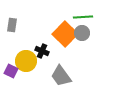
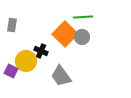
gray circle: moved 4 px down
black cross: moved 1 px left
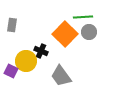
gray circle: moved 7 px right, 5 px up
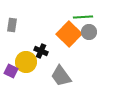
orange square: moved 4 px right
yellow circle: moved 1 px down
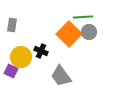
yellow circle: moved 5 px left, 5 px up
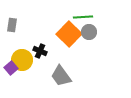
black cross: moved 1 px left
yellow circle: moved 1 px right, 3 px down
purple square: moved 3 px up; rotated 24 degrees clockwise
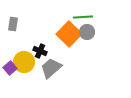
gray rectangle: moved 1 px right, 1 px up
gray circle: moved 2 px left
yellow circle: moved 2 px right, 2 px down
purple square: moved 1 px left
gray trapezoid: moved 10 px left, 8 px up; rotated 85 degrees clockwise
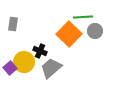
gray circle: moved 8 px right, 1 px up
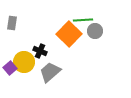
green line: moved 3 px down
gray rectangle: moved 1 px left, 1 px up
gray trapezoid: moved 1 px left, 4 px down
